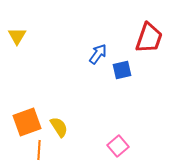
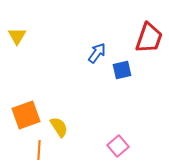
blue arrow: moved 1 px left, 1 px up
orange square: moved 1 px left, 7 px up
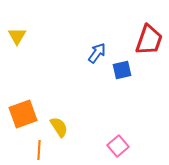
red trapezoid: moved 2 px down
orange square: moved 3 px left, 1 px up
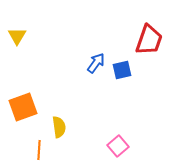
blue arrow: moved 1 px left, 10 px down
orange square: moved 7 px up
yellow semicircle: rotated 25 degrees clockwise
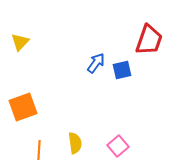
yellow triangle: moved 3 px right, 6 px down; rotated 12 degrees clockwise
yellow semicircle: moved 16 px right, 16 px down
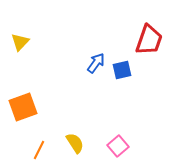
yellow semicircle: rotated 25 degrees counterclockwise
orange line: rotated 24 degrees clockwise
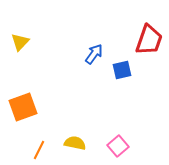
blue arrow: moved 2 px left, 9 px up
yellow semicircle: rotated 45 degrees counterclockwise
